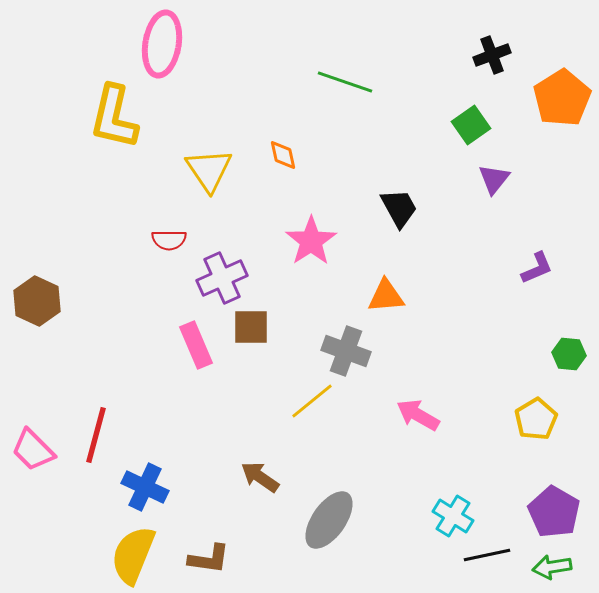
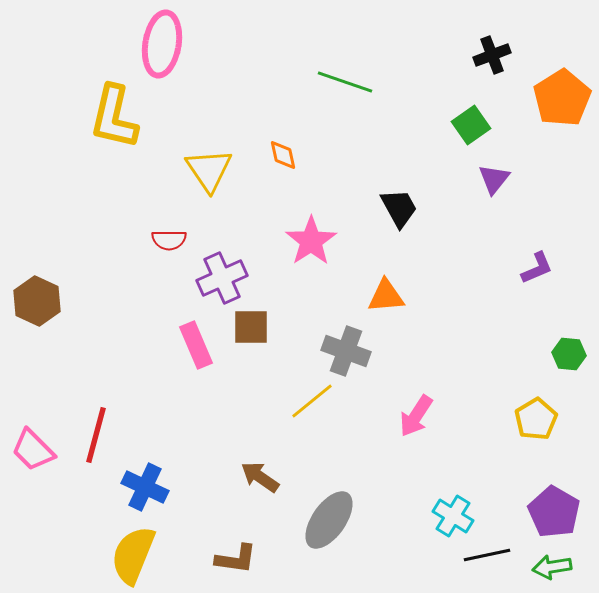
pink arrow: moved 2 px left, 1 px down; rotated 87 degrees counterclockwise
brown L-shape: moved 27 px right
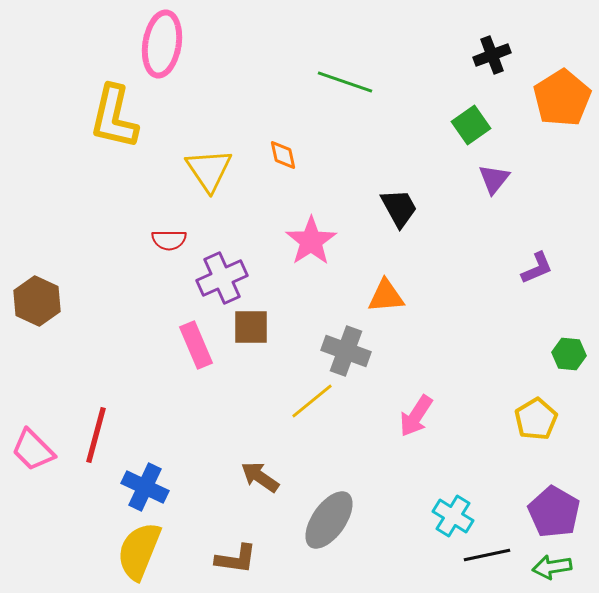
yellow semicircle: moved 6 px right, 4 px up
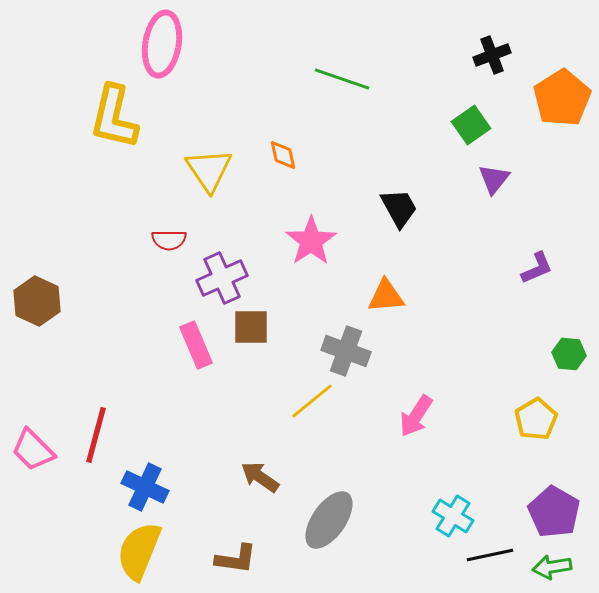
green line: moved 3 px left, 3 px up
black line: moved 3 px right
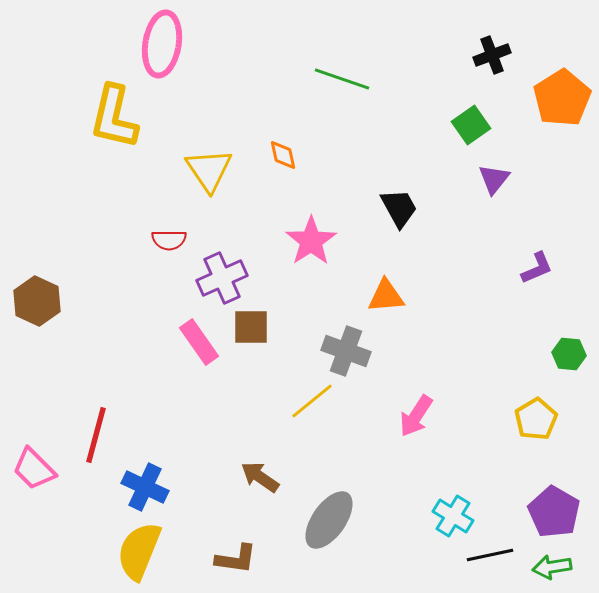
pink rectangle: moved 3 px right, 3 px up; rotated 12 degrees counterclockwise
pink trapezoid: moved 1 px right, 19 px down
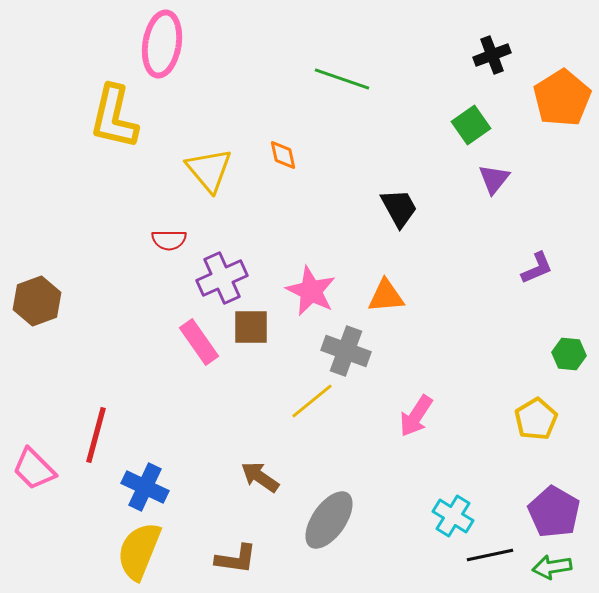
yellow triangle: rotated 6 degrees counterclockwise
pink star: moved 50 px down; rotated 12 degrees counterclockwise
brown hexagon: rotated 15 degrees clockwise
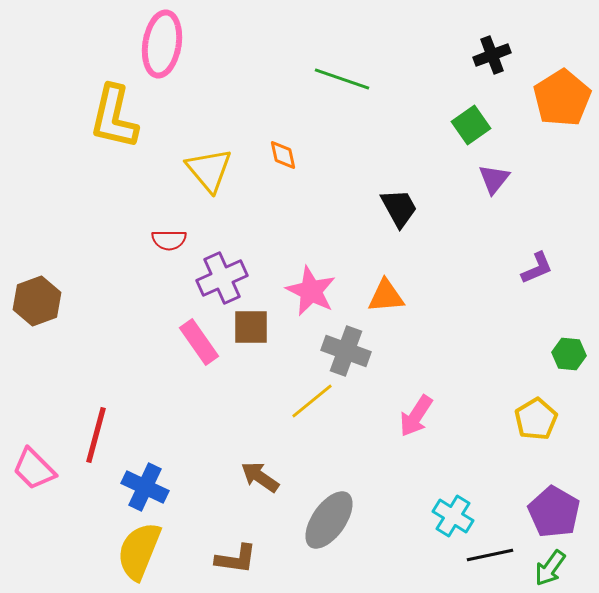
green arrow: moved 2 px left, 1 px down; rotated 45 degrees counterclockwise
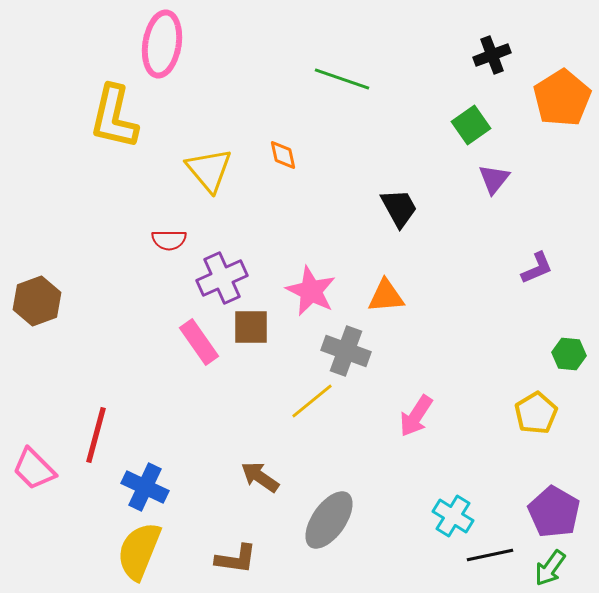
yellow pentagon: moved 6 px up
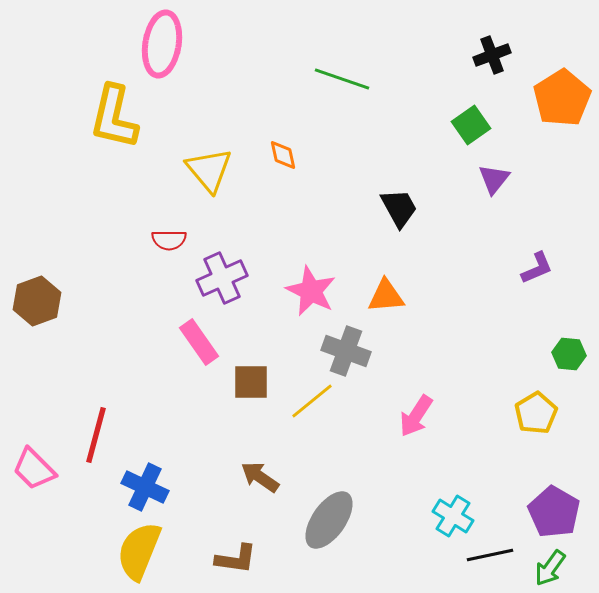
brown square: moved 55 px down
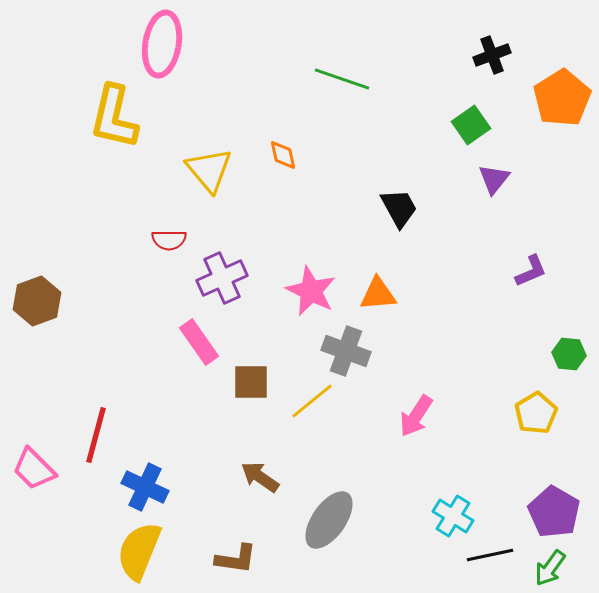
purple L-shape: moved 6 px left, 3 px down
orange triangle: moved 8 px left, 2 px up
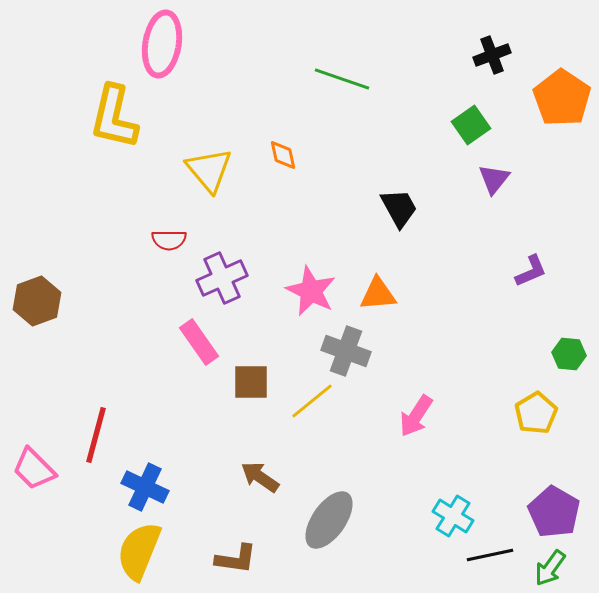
orange pentagon: rotated 6 degrees counterclockwise
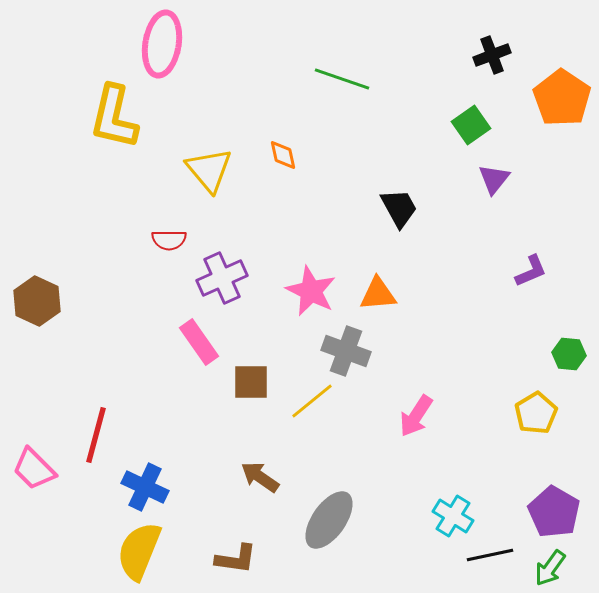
brown hexagon: rotated 15 degrees counterclockwise
